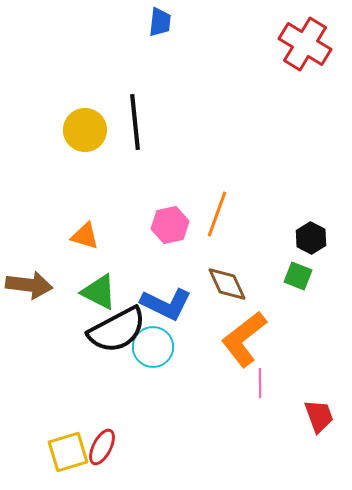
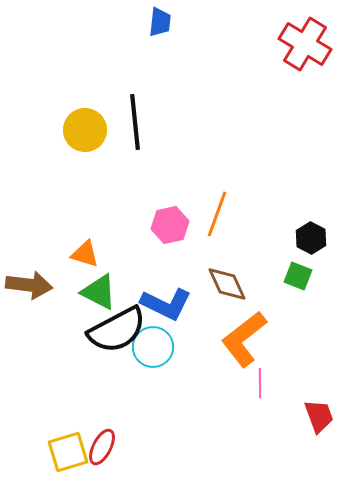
orange triangle: moved 18 px down
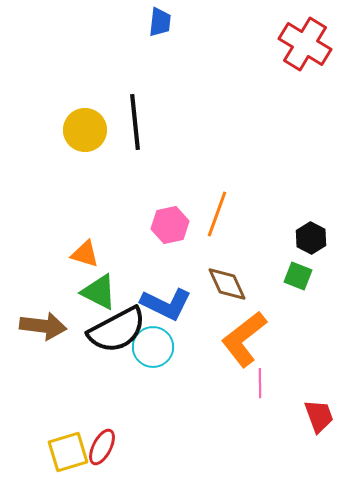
brown arrow: moved 14 px right, 41 px down
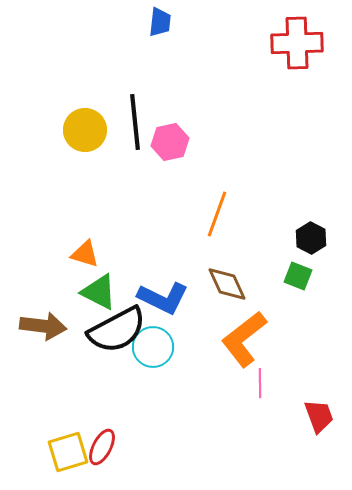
red cross: moved 8 px left, 1 px up; rotated 33 degrees counterclockwise
pink hexagon: moved 83 px up
blue L-shape: moved 3 px left, 6 px up
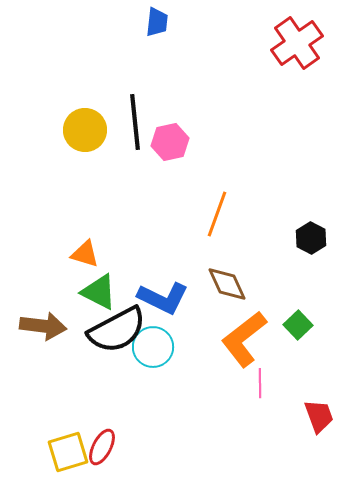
blue trapezoid: moved 3 px left
red cross: rotated 33 degrees counterclockwise
green square: moved 49 px down; rotated 24 degrees clockwise
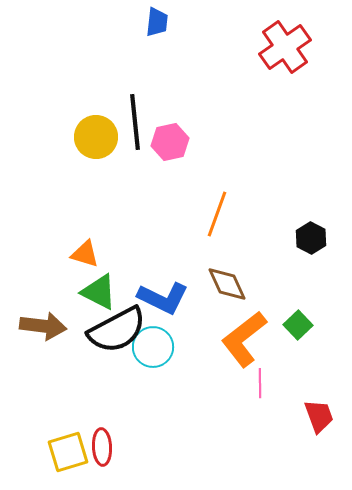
red cross: moved 12 px left, 4 px down
yellow circle: moved 11 px right, 7 px down
red ellipse: rotated 30 degrees counterclockwise
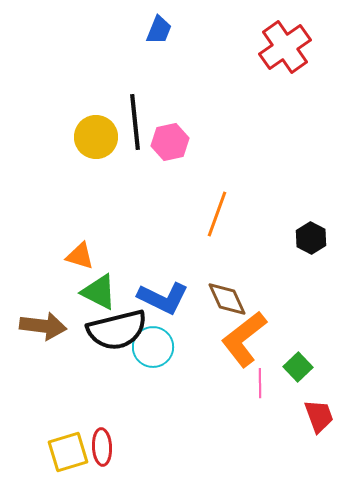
blue trapezoid: moved 2 px right, 8 px down; rotated 16 degrees clockwise
orange triangle: moved 5 px left, 2 px down
brown diamond: moved 15 px down
green square: moved 42 px down
black semicircle: rotated 14 degrees clockwise
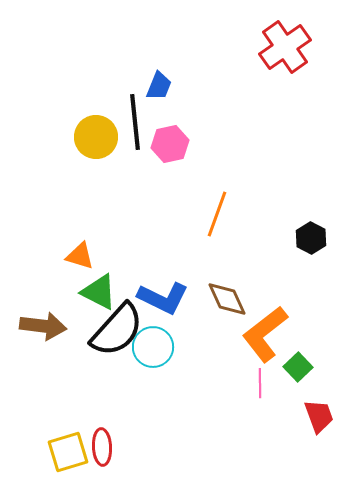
blue trapezoid: moved 56 px down
pink hexagon: moved 2 px down
black semicircle: rotated 34 degrees counterclockwise
orange L-shape: moved 21 px right, 5 px up
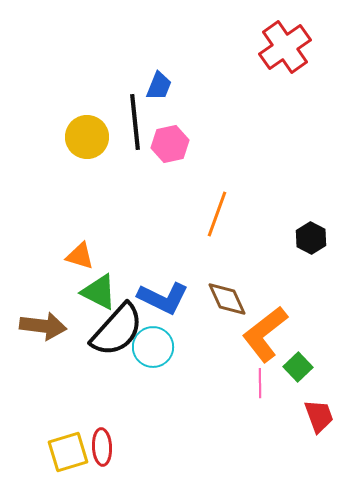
yellow circle: moved 9 px left
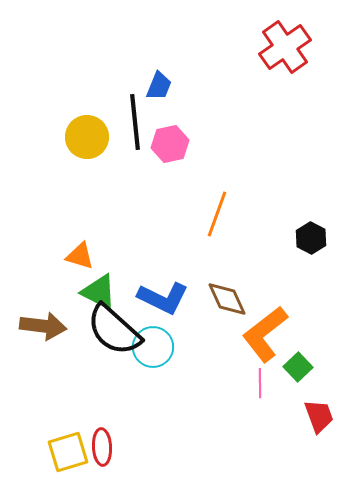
black semicircle: moved 3 px left; rotated 90 degrees clockwise
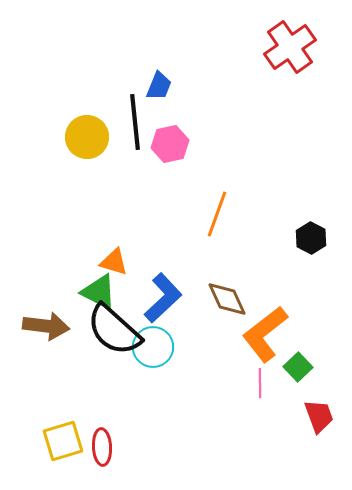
red cross: moved 5 px right
orange triangle: moved 34 px right, 6 px down
blue L-shape: rotated 69 degrees counterclockwise
brown arrow: moved 3 px right
yellow square: moved 5 px left, 11 px up
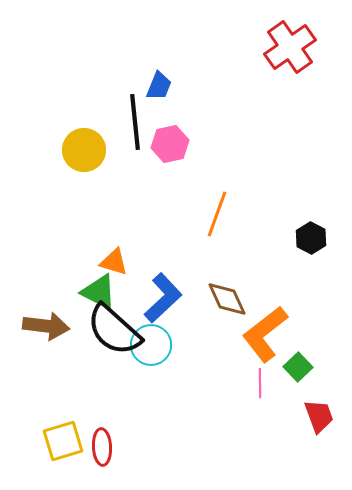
yellow circle: moved 3 px left, 13 px down
cyan circle: moved 2 px left, 2 px up
